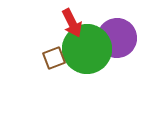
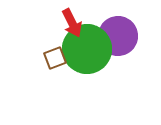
purple circle: moved 1 px right, 2 px up
brown square: moved 1 px right
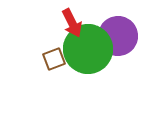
green circle: moved 1 px right
brown square: moved 1 px left, 1 px down
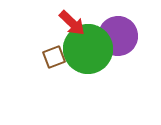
red arrow: rotated 20 degrees counterclockwise
brown square: moved 2 px up
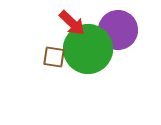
purple circle: moved 6 px up
brown square: rotated 30 degrees clockwise
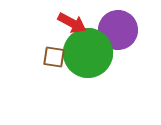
red arrow: rotated 16 degrees counterclockwise
green circle: moved 4 px down
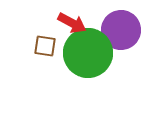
purple circle: moved 3 px right
brown square: moved 9 px left, 11 px up
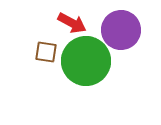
brown square: moved 1 px right, 6 px down
green circle: moved 2 px left, 8 px down
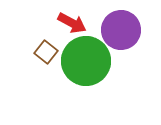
brown square: rotated 30 degrees clockwise
